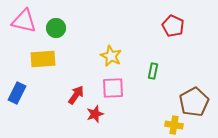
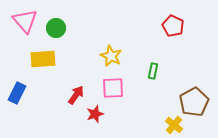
pink triangle: moved 1 px right; rotated 36 degrees clockwise
yellow cross: rotated 30 degrees clockwise
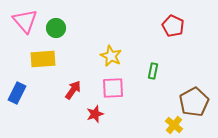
red arrow: moved 3 px left, 5 px up
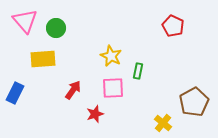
green rectangle: moved 15 px left
blue rectangle: moved 2 px left
yellow cross: moved 11 px left, 2 px up
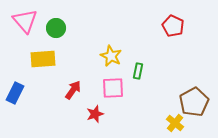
yellow cross: moved 12 px right
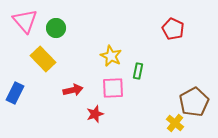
red pentagon: moved 3 px down
yellow rectangle: rotated 50 degrees clockwise
red arrow: rotated 42 degrees clockwise
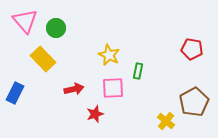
red pentagon: moved 19 px right, 20 px down; rotated 15 degrees counterclockwise
yellow star: moved 2 px left, 1 px up
red arrow: moved 1 px right, 1 px up
yellow cross: moved 9 px left, 2 px up
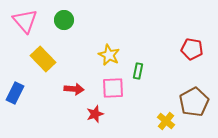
green circle: moved 8 px right, 8 px up
red arrow: rotated 18 degrees clockwise
